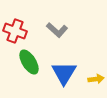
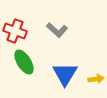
green ellipse: moved 5 px left
blue triangle: moved 1 px right, 1 px down
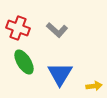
red cross: moved 3 px right, 3 px up
blue triangle: moved 5 px left
yellow arrow: moved 2 px left, 7 px down
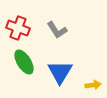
gray L-shape: rotated 15 degrees clockwise
blue triangle: moved 2 px up
yellow arrow: moved 1 px left, 1 px up
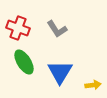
gray L-shape: moved 1 px up
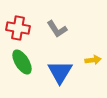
red cross: rotated 10 degrees counterclockwise
green ellipse: moved 2 px left
yellow arrow: moved 25 px up
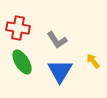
gray L-shape: moved 11 px down
yellow arrow: moved 1 px down; rotated 119 degrees counterclockwise
blue triangle: moved 1 px up
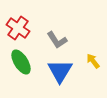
red cross: rotated 25 degrees clockwise
green ellipse: moved 1 px left
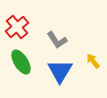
red cross: moved 1 px left, 1 px up; rotated 15 degrees clockwise
